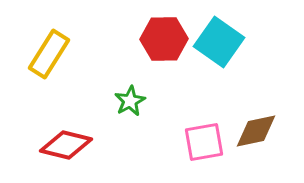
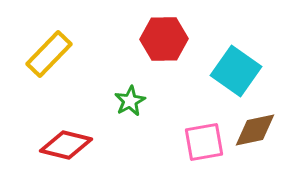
cyan square: moved 17 px right, 29 px down
yellow rectangle: rotated 12 degrees clockwise
brown diamond: moved 1 px left, 1 px up
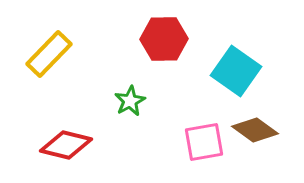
brown diamond: rotated 48 degrees clockwise
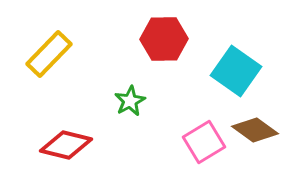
pink square: rotated 21 degrees counterclockwise
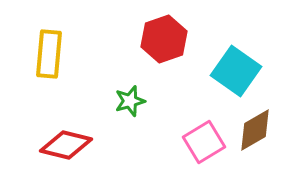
red hexagon: rotated 18 degrees counterclockwise
yellow rectangle: rotated 39 degrees counterclockwise
green star: rotated 12 degrees clockwise
brown diamond: rotated 66 degrees counterclockwise
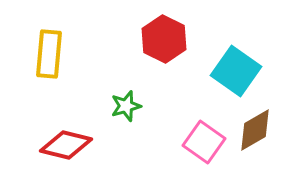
red hexagon: rotated 15 degrees counterclockwise
green star: moved 4 px left, 5 px down
pink square: rotated 24 degrees counterclockwise
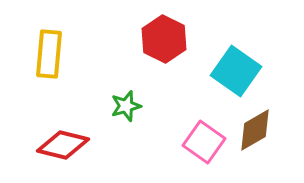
red diamond: moved 3 px left
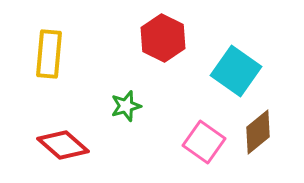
red hexagon: moved 1 px left, 1 px up
brown diamond: moved 3 px right, 2 px down; rotated 9 degrees counterclockwise
red diamond: rotated 27 degrees clockwise
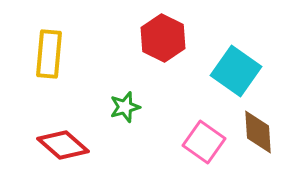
green star: moved 1 px left, 1 px down
brown diamond: rotated 54 degrees counterclockwise
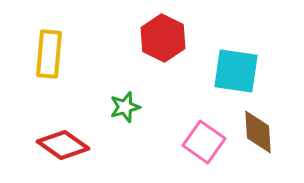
cyan square: rotated 27 degrees counterclockwise
red diamond: rotated 6 degrees counterclockwise
